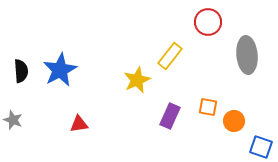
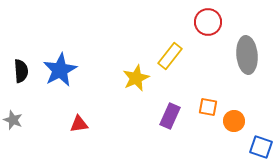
yellow star: moved 1 px left, 2 px up
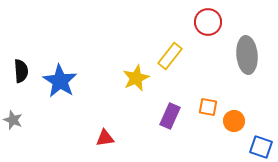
blue star: moved 11 px down; rotated 12 degrees counterclockwise
red triangle: moved 26 px right, 14 px down
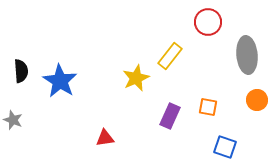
orange circle: moved 23 px right, 21 px up
blue square: moved 36 px left
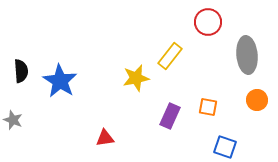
yellow star: rotated 12 degrees clockwise
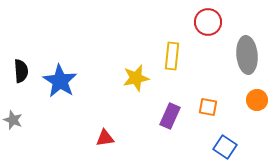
yellow rectangle: moved 2 px right; rotated 32 degrees counterclockwise
blue square: rotated 15 degrees clockwise
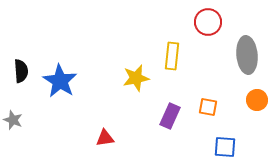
blue square: rotated 30 degrees counterclockwise
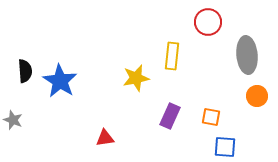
black semicircle: moved 4 px right
orange circle: moved 4 px up
orange square: moved 3 px right, 10 px down
